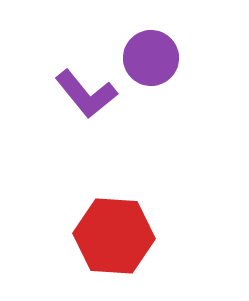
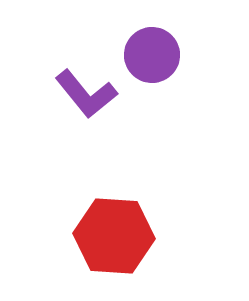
purple circle: moved 1 px right, 3 px up
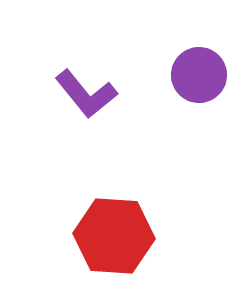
purple circle: moved 47 px right, 20 px down
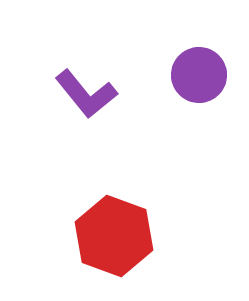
red hexagon: rotated 16 degrees clockwise
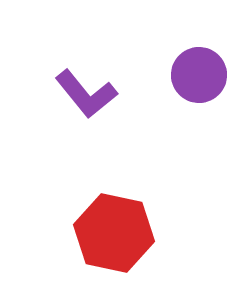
red hexagon: moved 3 px up; rotated 8 degrees counterclockwise
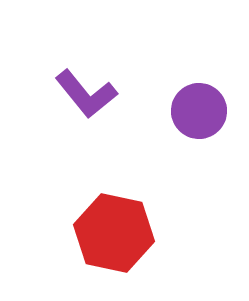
purple circle: moved 36 px down
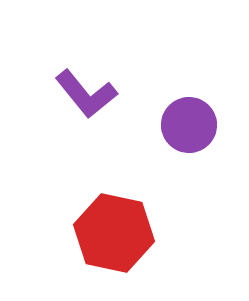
purple circle: moved 10 px left, 14 px down
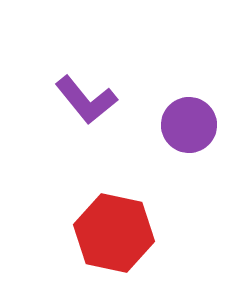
purple L-shape: moved 6 px down
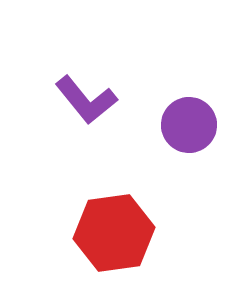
red hexagon: rotated 20 degrees counterclockwise
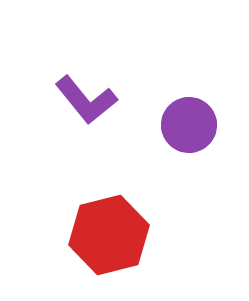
red hexagon: moved 5 px left, 2 px down; rotated 6 degrees counterclockwise
